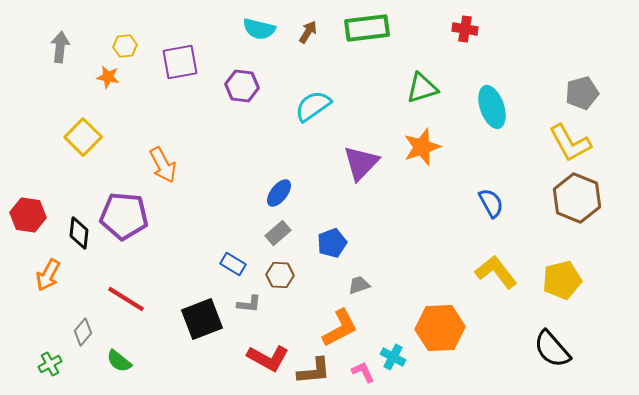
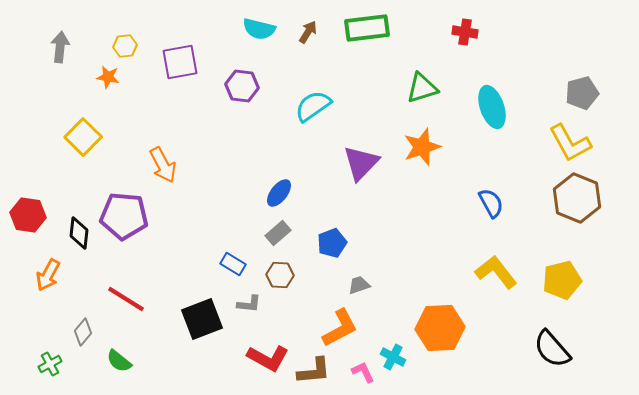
red cross at (465, 29): moved 3 px down
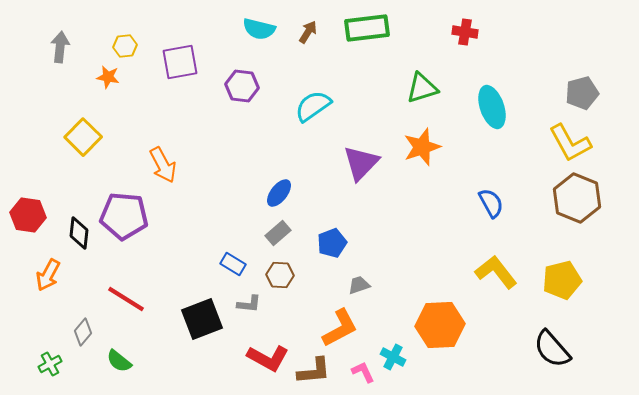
orange hexagon at (440, 328): moved 3 px up
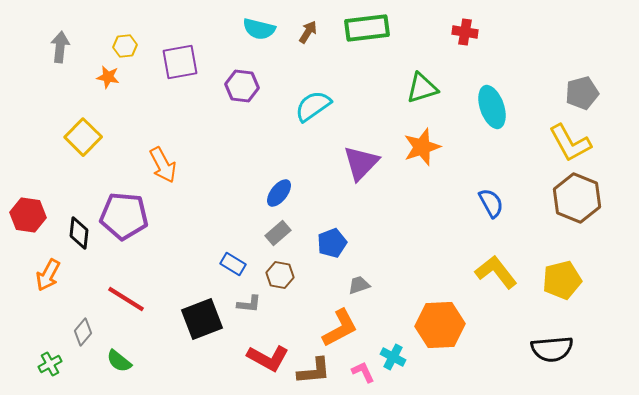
brown hexagon at (280, 275): rotated 8 degrees clockwise
black semicircle at (552, 349): rotated 54 degrees counterclockwise
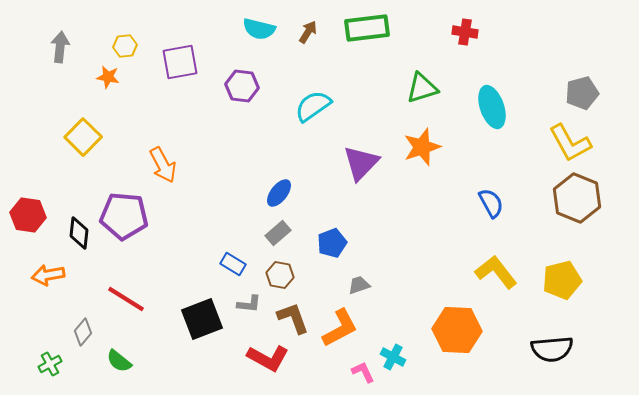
orange arrow at (48, 275): rotated 52 degrees clockwise
orange hexagon at (440, 325): moved 17 px right, 5 px down; rotated 6 degrees clockwise
brown L-shape at (314, 371): moved 21 px left, 53 px up; rotated 105 degrees counterclockwise
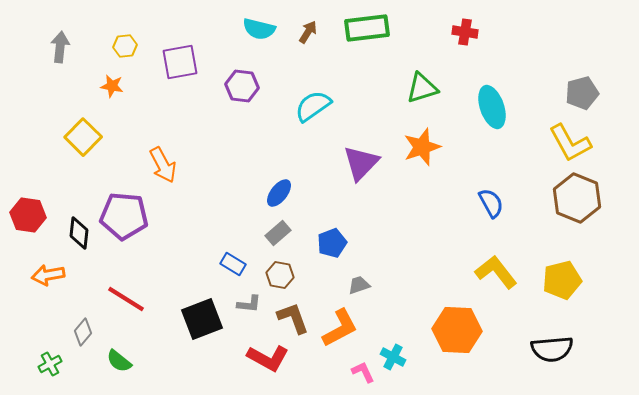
orange star at (108, 77): moved 4 px right, 9 px down
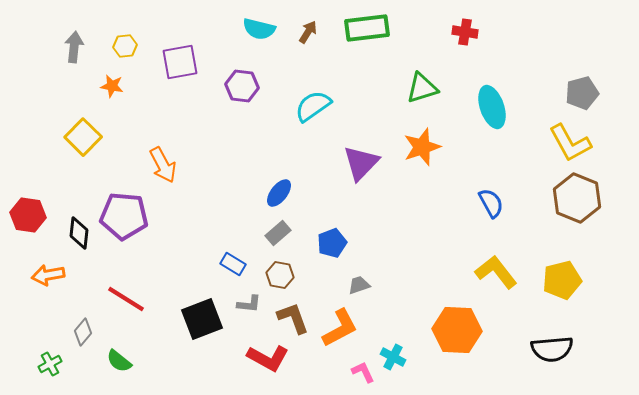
gray arrow at (60, 47): moved 14 px right
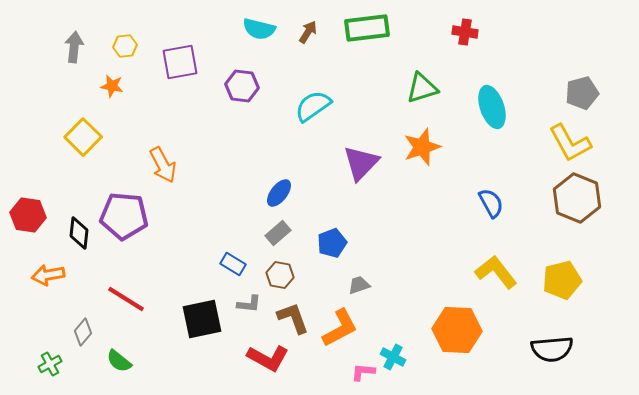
black square at (202, 319): rotated 9 degrees clockwise
pink L-shape at (363, 372): rotated 60 degrees counterclockwise
